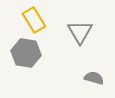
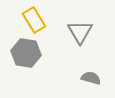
gray semicircle: moved 3 px left
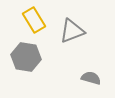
gray triangle: moved 8 px left, 1 px up; rotated 40 degrees clockwise
gray hexagon: moved 4 px down
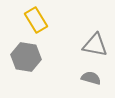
yellow rectangle: moved 2 px right
gray triangle: moved 23 px right, 14 px down; rotated 32 degrees clockwise
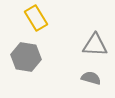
yellow rectangle: moved 2 px up
gray triangle: rotated 8 degrees counterclockwise
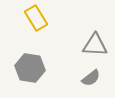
gray hexagon: moved 4 px right, 11 px down
gray semicircle: rotated 126 degrees clockwise
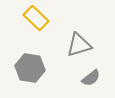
yellow rectangle: rotated 15 degrees counterclockwise
gray triangle: moved 16 px left; rotated 20 degrees counterclockwise
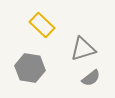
yellow rectangle: moved 6 px right, 7 px down
gray triangle: moved 4 px right, 4 px down
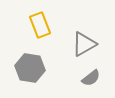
yellow rectangle: moved 2 px left; rotated 25 degrees clockwise
gray triangle: moved 1 px right, 5 px up; rotated 12 degrees counterclockwise
